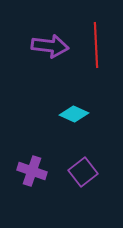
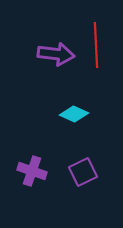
purple arrow: moved 6 px right, 8 px down
purple square: rotated 12 degrees clockwise
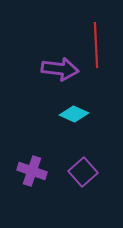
purple arrow: moved 4 px right, 15 px down
purple square: rotated 16 degrees counterclockwise
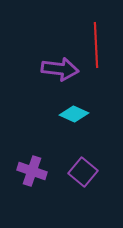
purple square: rotated 8 degrees counterclockwise
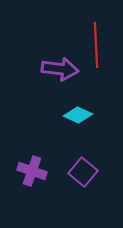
cyan diamond: moved 4 px right, 1 px down
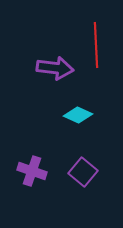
purple arrow: moved 5 px left, 1 px up
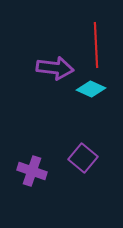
cyan diamond: moved 13 px right, 26 px up
purple square: moved 14 px up
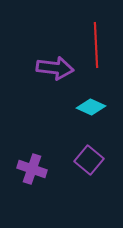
cyan diamond: moved 18 px down
purple square: moved 6 px right, 2 px down
purple cross: moved 2 px up
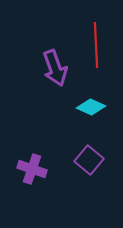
purple arrow: rotated 63 degrees clockwise
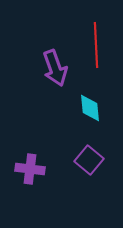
cyan diamond: moved 1 px left, 1 px down; rotated 60 degrees clockwise
purple cross: moved 2 px left; rotated 12 degrees counterclockwise
